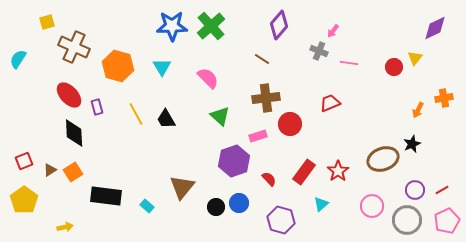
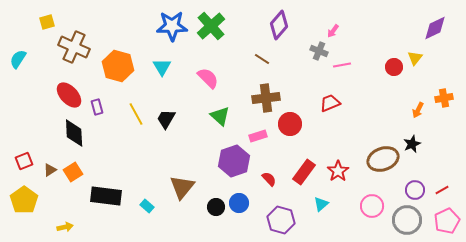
pink line at (349, 63): moved 7 px left, 2 px down; rotated 18 degrees counterclockwise
black trapezoid at (166, 119): rotated 60 degrees clockwise
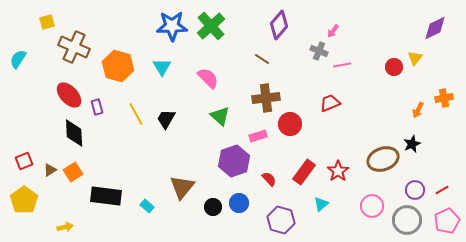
black circle at (216, 207): moved 3 px left
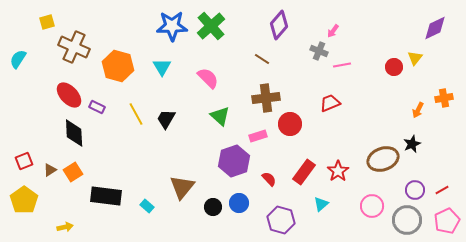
purple rectangle at (97, 107): rotated 49 degrees counterclockwise
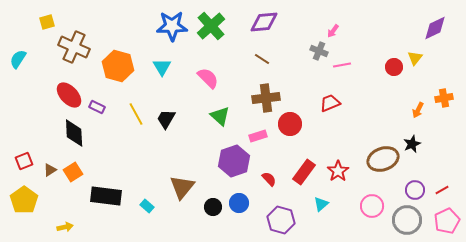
purple diamond at (279, 25): moved 15 px left, 3 px up; rotated 44 degrees clockwise
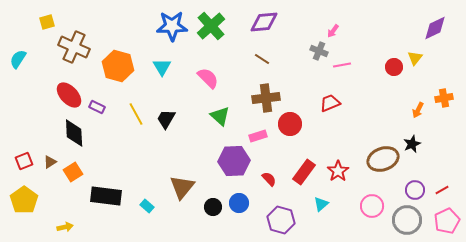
purple hexagon at (234, 161): rotated 16 degrees clockwise
brown triangle at (50, 170): moved 8 px up
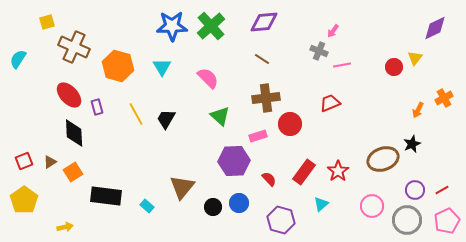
orange cross at (444, 98): rotated 18 degrees counterclockwise
purple rectangle at (97, 107): rotated 49 degrees clockwise
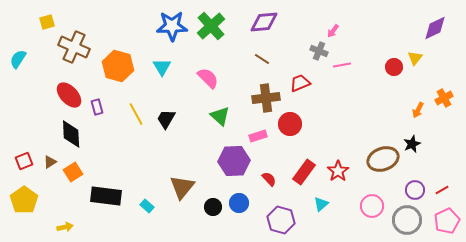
red trapezoid at (330, 103): moved 30 px left, 20 px up
black diamond at (74, 133): moved 3 px left, 1 px down
